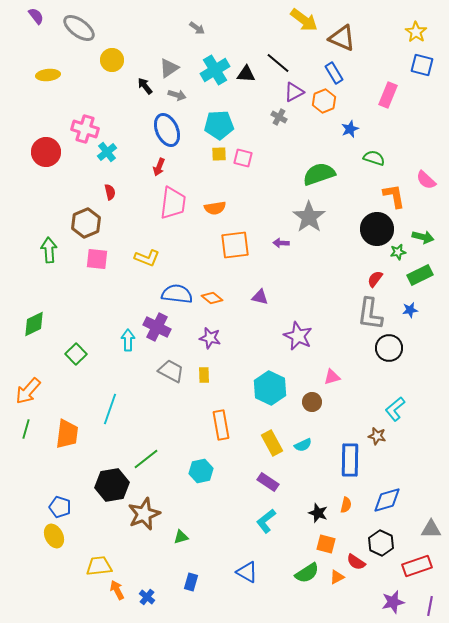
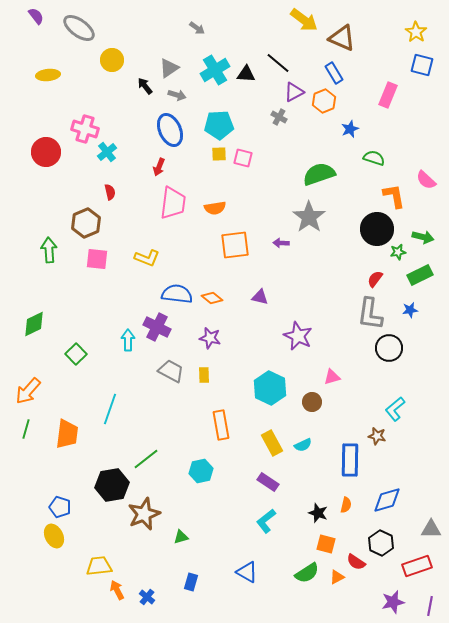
blue ellipse at (167, 130): moved 3 px right
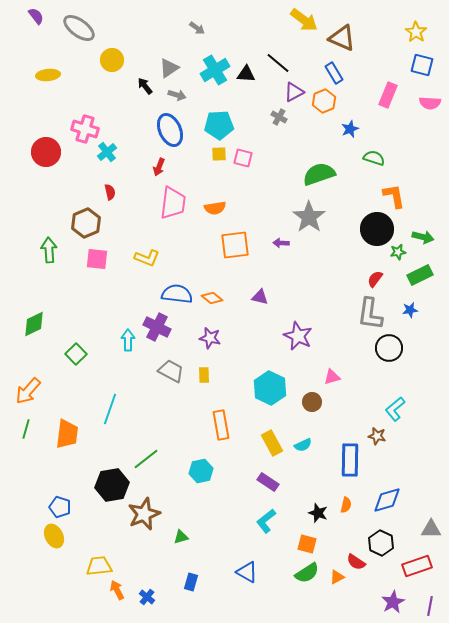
pink semicircle at (426, 180): moved 4 px right, 77 px up; rotated 40 degrees counterclockwise
orange square at (326, 544): moved 19 px left
purple star at (393, 602): rotated 15 degrees counterclockwise
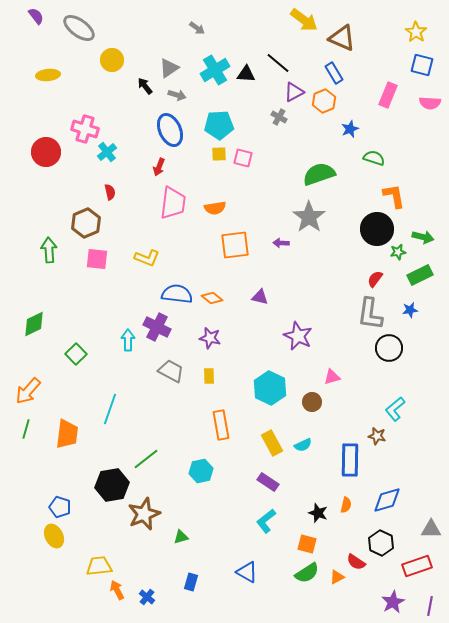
yellow rectangle at (204, 375): moved 5 px right, 1 px down
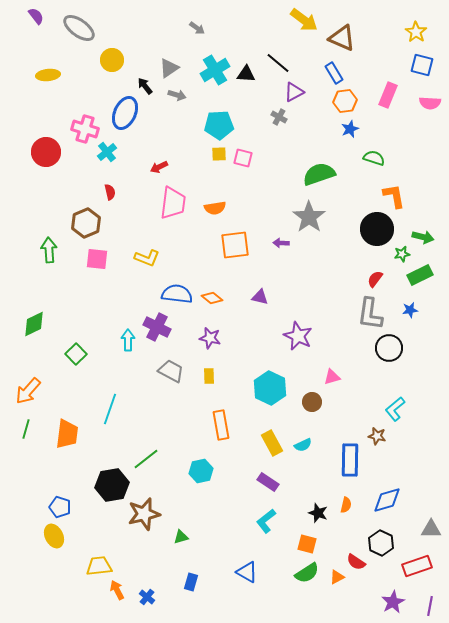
orange hexagon at (324, 101): moved 21 px right; rotated 15 degrees clockwise
blue ellipse at (170, 130): moved 45 px left, 17 px up; rotated 48 degrees clockwise
red arrow at (159, 167): rotated 42 degrees clockwise
green star at (398, 252): moved 4 px right, 2 px down
brown star at (144, 514): rotated 8 degrees clockwise
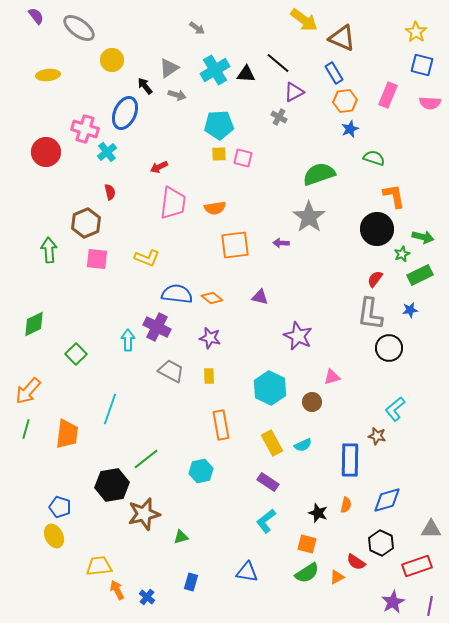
green star at (402, 254): rotated 14 degrees counterclockwise
blue triangle at (247, 572): rotated 20 degrees counterclockwise
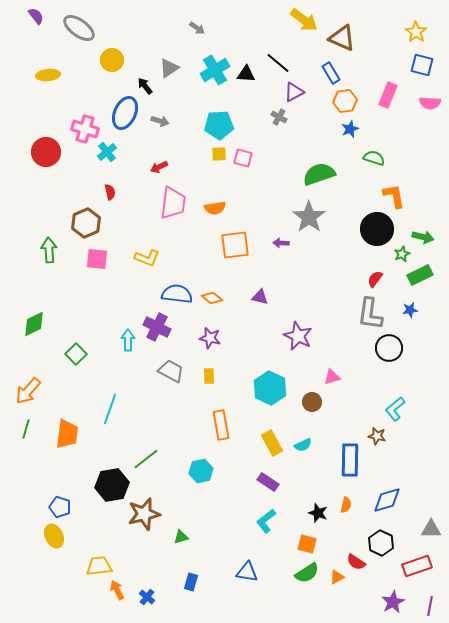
blue rectangle at (334, 73): moved 3 px left
gray arrow at (177, 95): moved 17 px left, 26 px down
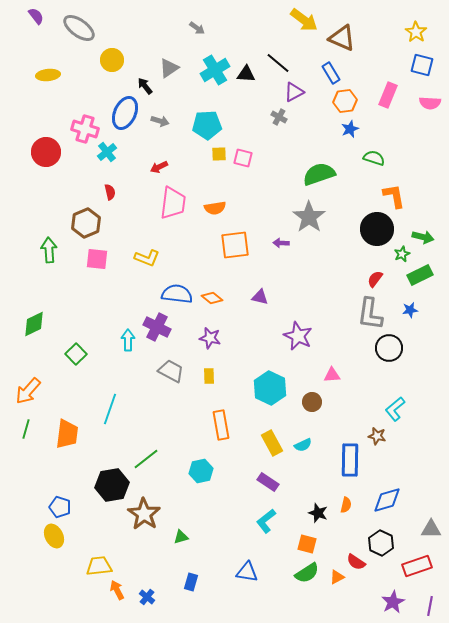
cyan pentagon at (219, 125): moved 12 px left
pink triangle at (332, 377): moved 2 px up; rotated 12 degrees clockwise
brown star at (144, 514): rotated 24 degrees counterclockwise
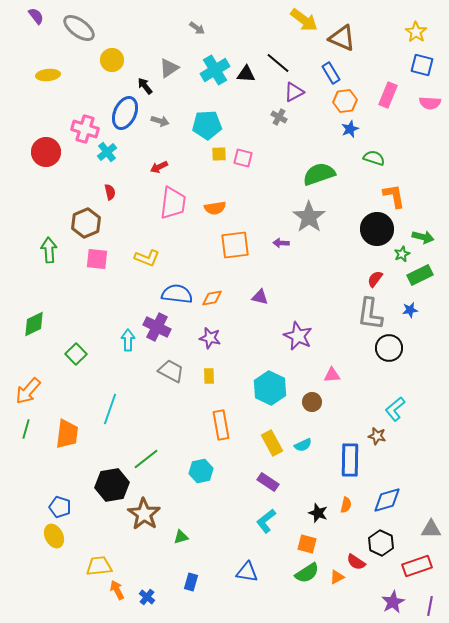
orange diamond at (212, 298): rotated 50 degrees counterclockwise
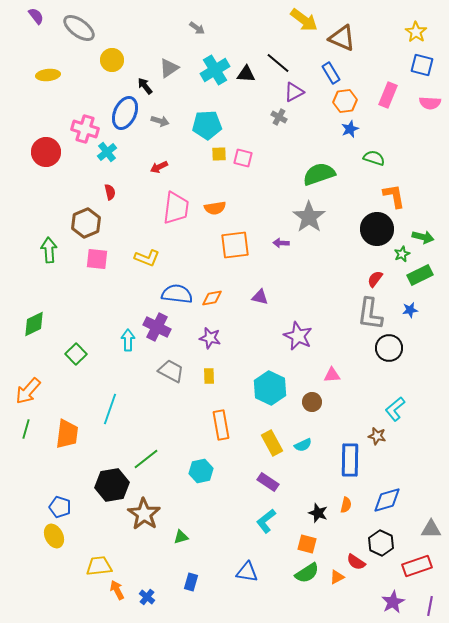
pink trapezoid at (173, 203): moved 3 px right, 5 px down
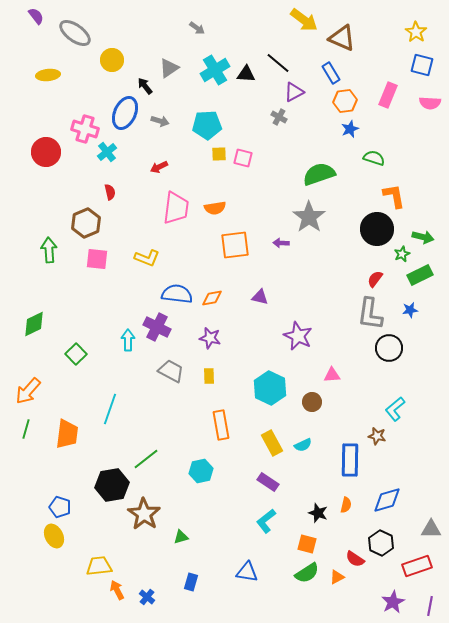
gray ellipse at (79, 28): moved 4 px left, 5 px down
red semicircle at (356, 562): moved 1 px left, 3 px up
